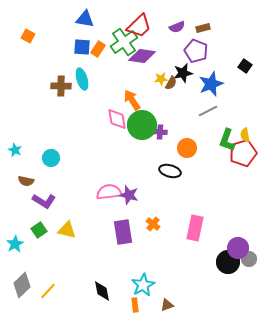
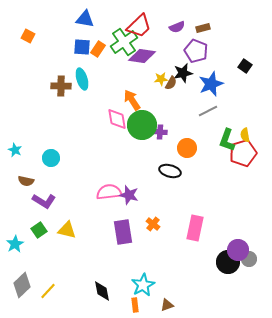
purple circle at (238, 248): moved 2 px down
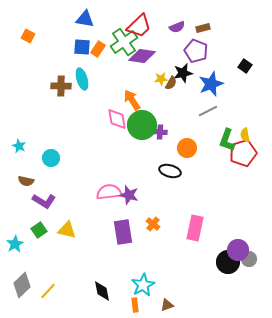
cyan star at (15, 150): moved 4 px right, 4 px up
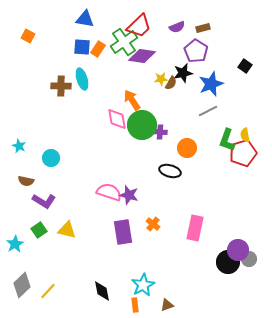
purple pentagon at (196, 51): rotated 10 degrees clockwise
pink semicircle at (109, 192): rotated 25 degrees clockwise
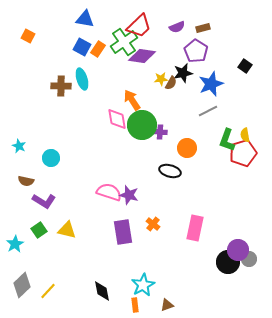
blue square at (82, 47): rotated 24 degrees clockwise
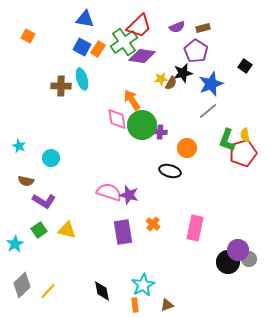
gray line at (208, 111): rotated 12 degrees counterclockwise
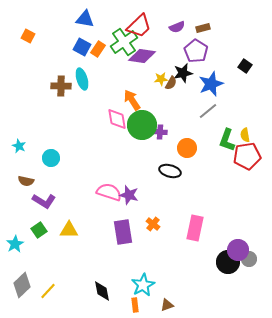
red pentagon at (243, 153): moved 4 px right, 3 px down; rotated 8 degrees clockwise
yellow triangle at (67, 230): moved 2 px right; rotated 12 degrees counterclockwise
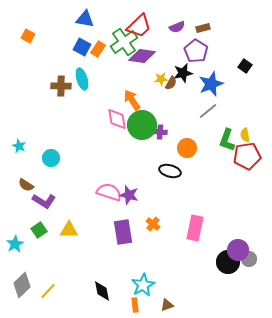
brown semicircle at (26, 181): moved 4 px down; rotated 21 degrees clockwise
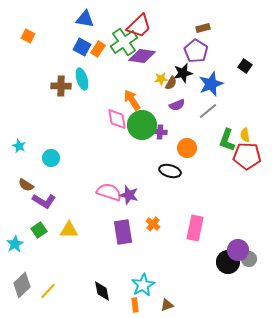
purple semicircle at (177, 27): moved 78 px down
red pentagon at (247, 156): rotated 12 degrees clockwise
